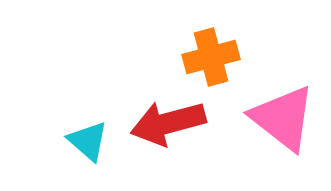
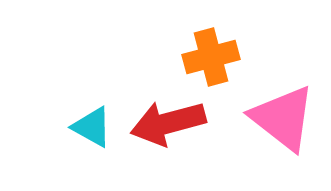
cyan triangle: moved 4 px right, 14 px up; rotated 12 degrees counterclockwise
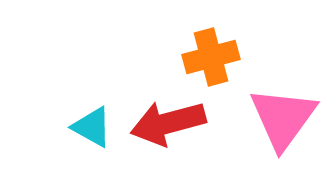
pink triangle: rotated 28 degrees clockwise
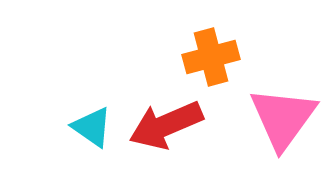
red arrow: moved 2 px left, 2 px down; rotated 8 degrees counterclockwise
cyan triangle: rotated 6 degrees clockwise
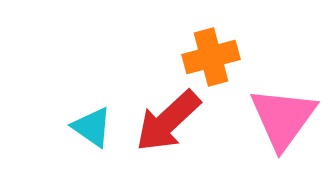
red arrow: moved 2 px right, 4 px up; rotated 20 degrees counterclockwise
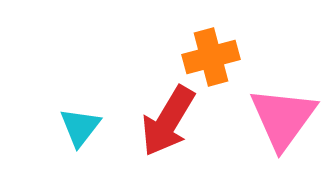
red arrow: rotated 16 degrees counterclockwise
cyan triangle: moved 12 px left; rotated 33 degrees clockwise
